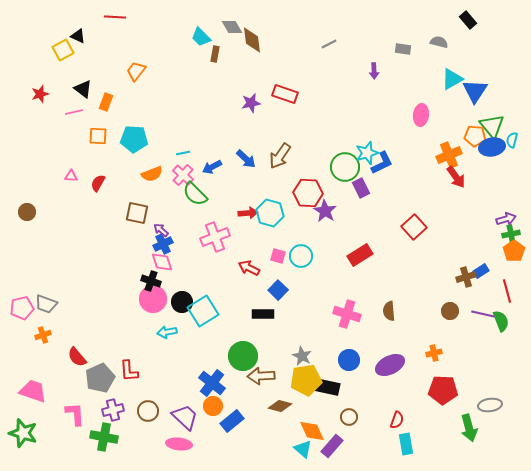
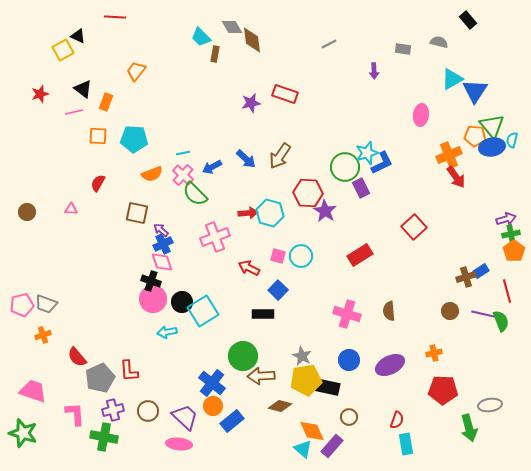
pink triangle at (71, 176): moved 33 px down
pink pentagon at (22, 308): moved 3 px up
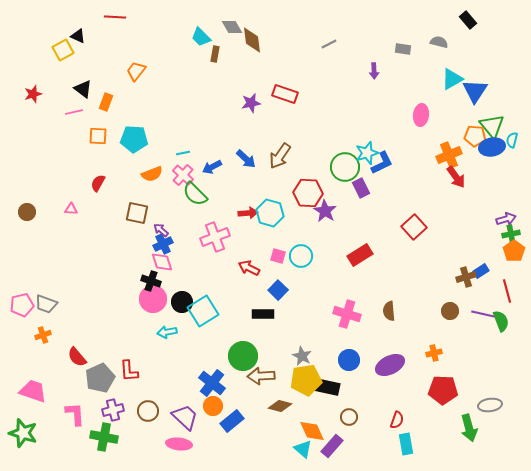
red star at (40, 94): moved 7 px left
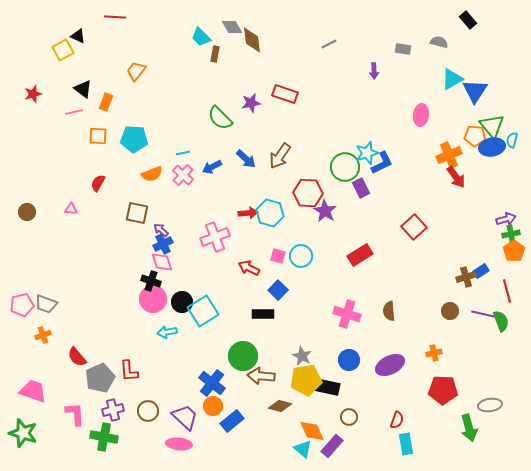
green semicircle at (195, 194): moved 25 px right, 76 px up
brown arrow at (261, 376): rotated 8 degrees clockwise
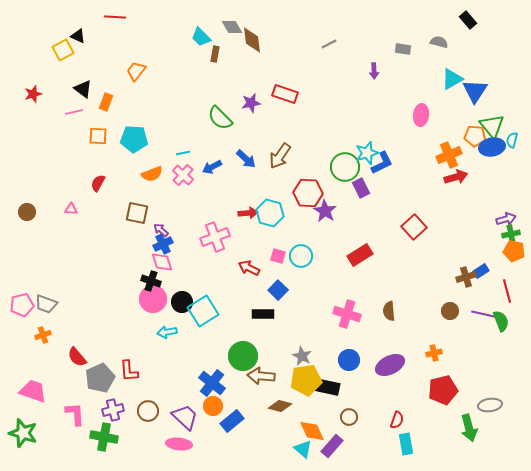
red arrow at (456, 177): rotated 70 degrees counterclockwise
orange pentagon at (514, 251): rotated 25 degrees counterclockwise
red pentagon at (443, 390): rotated 16 degrees counterclockwise
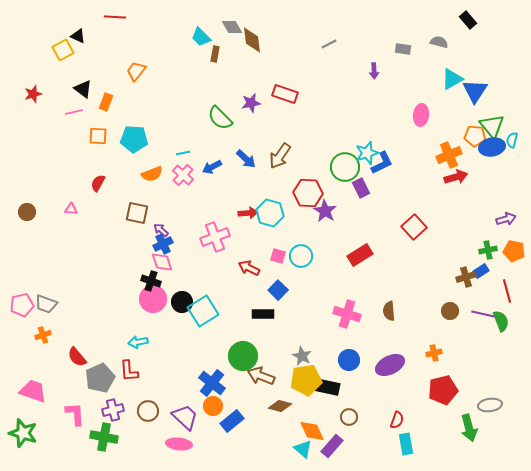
green cross at (511, 234): moved 23 px left, 16 px down
cyan arrow at (167, 332): moved 29 px left, 10 px down
brown arrow at (261, 376): rotated 16 degrees clockwise
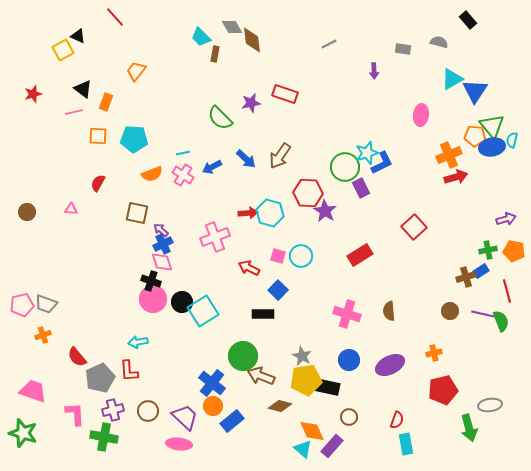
red line at (115, 17): rotated 45 degrees clockwise
pink cross at (183, 175): rotated 10 degrees counterclockwise
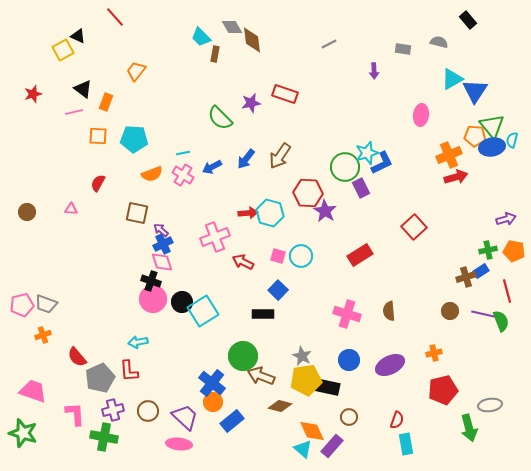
blue arrow at (246, 159): rotated 85 degrees clockwise
red arrow at (249, 268): moved 6 px left, 6 px up
orange circle at (213, 406): moved 4 px up
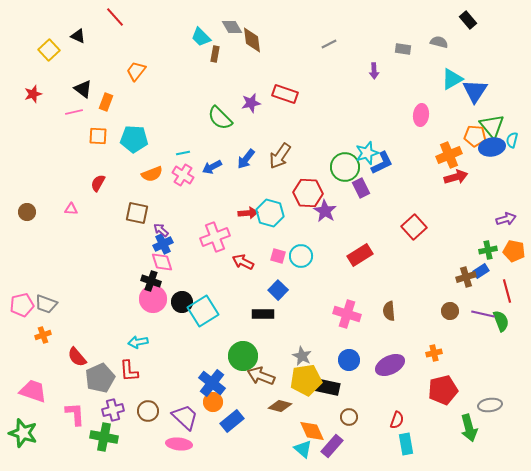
yellow square at (63, 50): moved 14 px left; rotated 15 degrees counterclockwise
